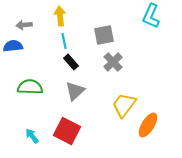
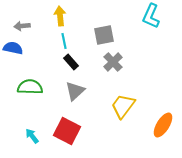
gray arrow: moved 2 px left, 1 px down
blue semicircle: moved 2 px down; rotated 18 degrees clockwise
yellow trapezoid: moved 1 px left, 1 px down
orange ellipse: moved 15 px right
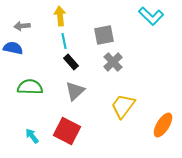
cyan L-shape: rotated 70 degrees counterclockwise
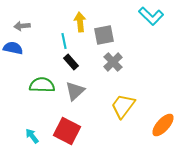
yellow arrow: moved 20 px right, 6 px down
green semicircle: moved 12 px right, 2 px up
orange ellipse: rotated 10 degrees clockwise
